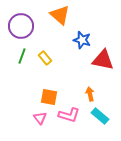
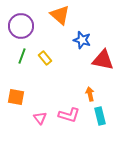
orange square: moved 33 px left
cyan rectangle: rotated 36 degrees clockwise
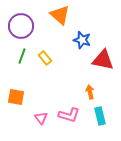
orange arrow: moved 2 px up
pink triangle: moved 1 px right
